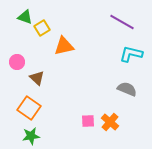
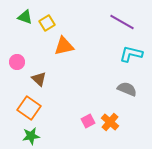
yellow square: moved 5 px right, 5 px up
brown triangle: moved 2 px right, 1 px down
pink square: rotated 24 degrees counterclockwise
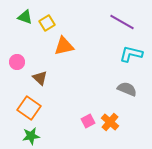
brown triangle: moved 1 px right, 1 px up
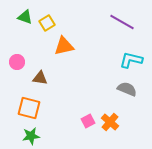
cyan L-shape: moved 6 px down
brown triangle: rotated 35 degrees counterclockwise
orange square: rotated 20 degrees counterclockwise
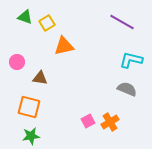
orange square: moved 1 px up
orange cross: rotated 18 degrees clockwise
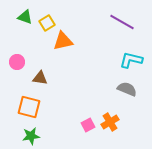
orange triangle: moved 1 px left, 5 px up
pink square: moved 4 px down
